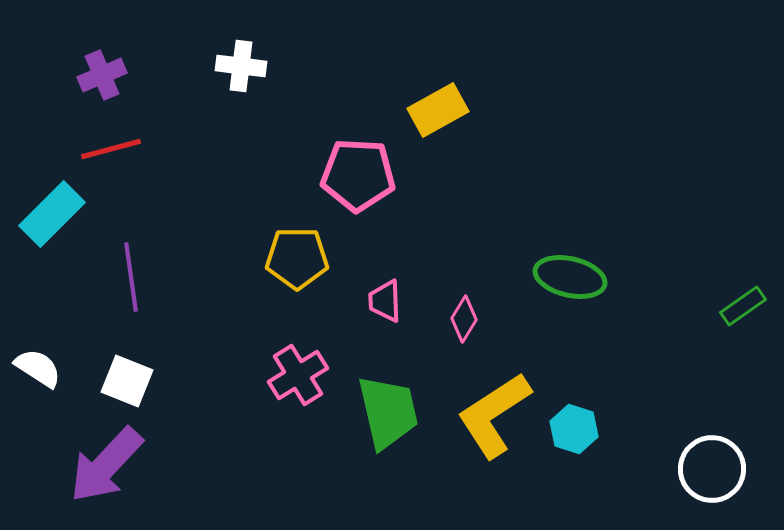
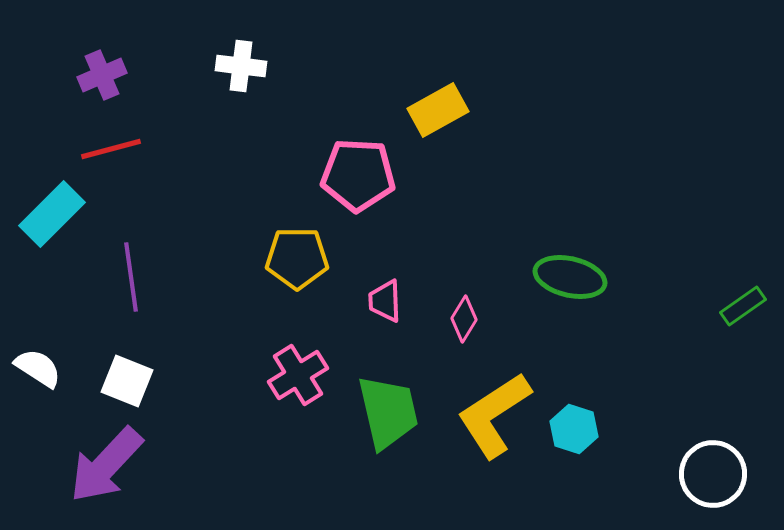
white circle: moved 1 px right, 5 px down
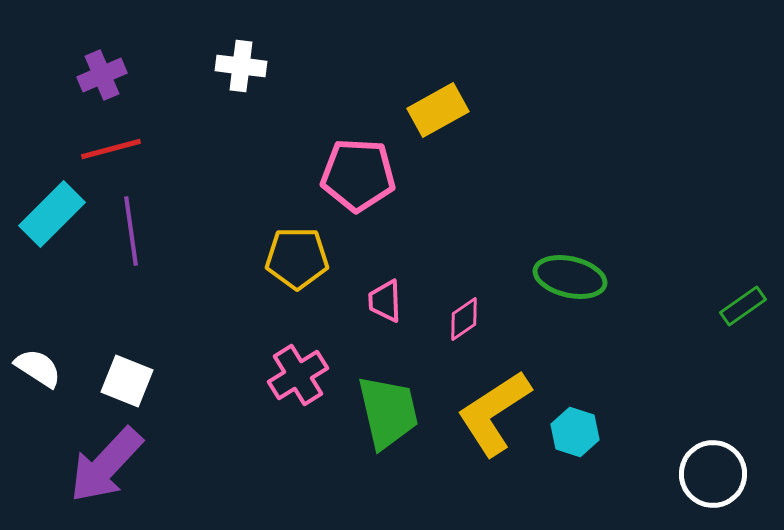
purple line: moved 46 px up
pink diamond: rotated 24 degrees clockwise
yellow L-shape: moved 2 px up
cyan hexagon: moved 1 px right, 3 px down
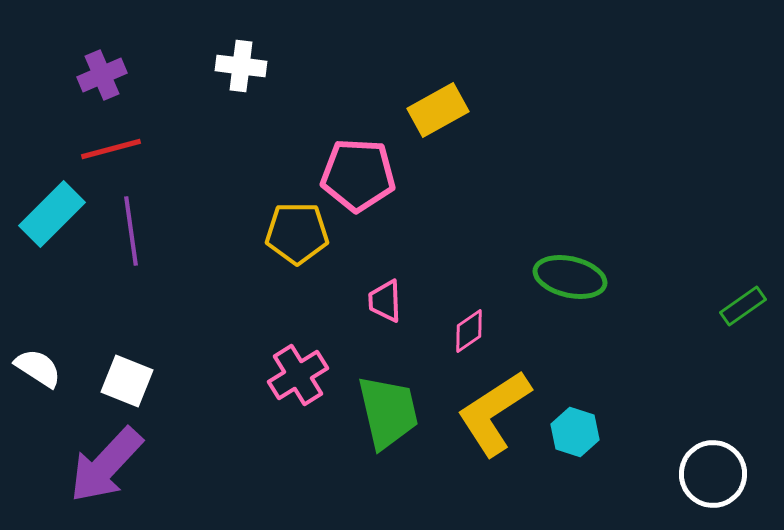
yellow pentagon: moved 25 px up
pink diamond: moved 5 px right, 12 px down
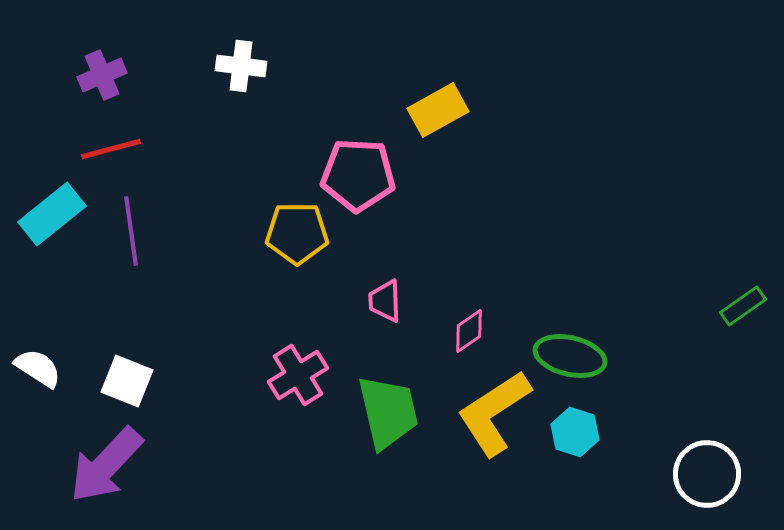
cyan rectangle: rotated 6 degrees clockwise
green ellipse: moved 79 px down
white circle: moved 6 px left
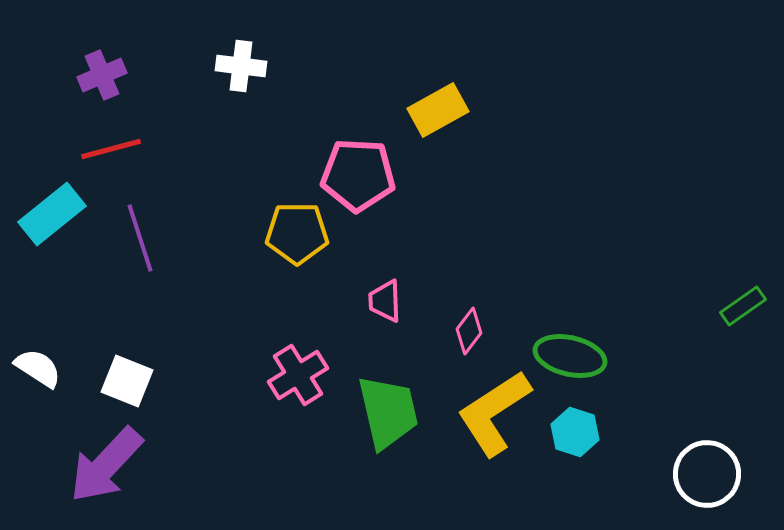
purple line: moved 9 px right, 7 px down; rotated 10 degrees counterclockwise
pink diamond: rotated 18 degrees counterclockwise
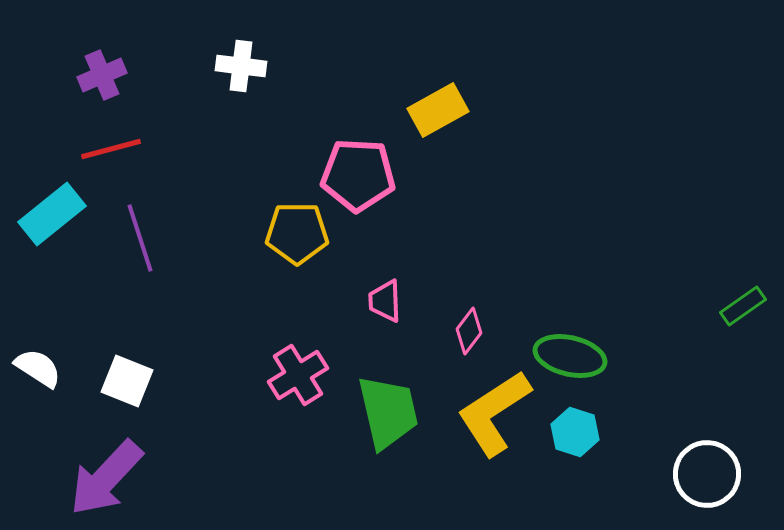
purple arrow: moved 13 px down
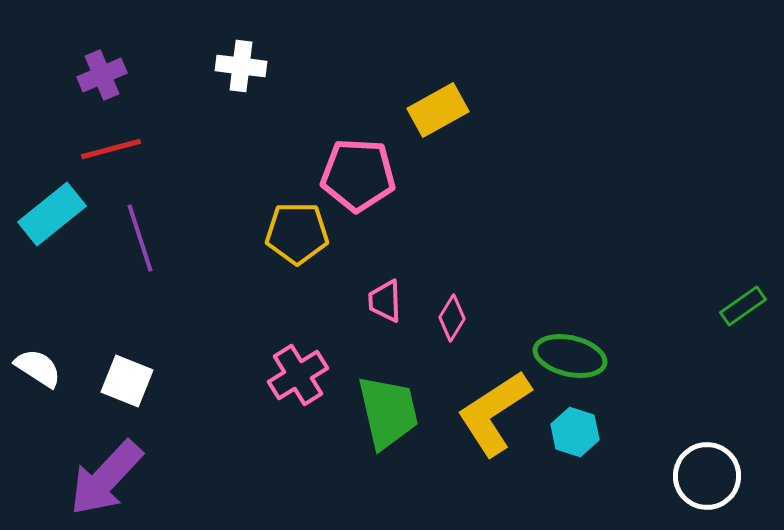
pink diamond: moved 17 px left, 13 px up; rotated 6 degrees counterclockwise
white circle: moved 2 px down
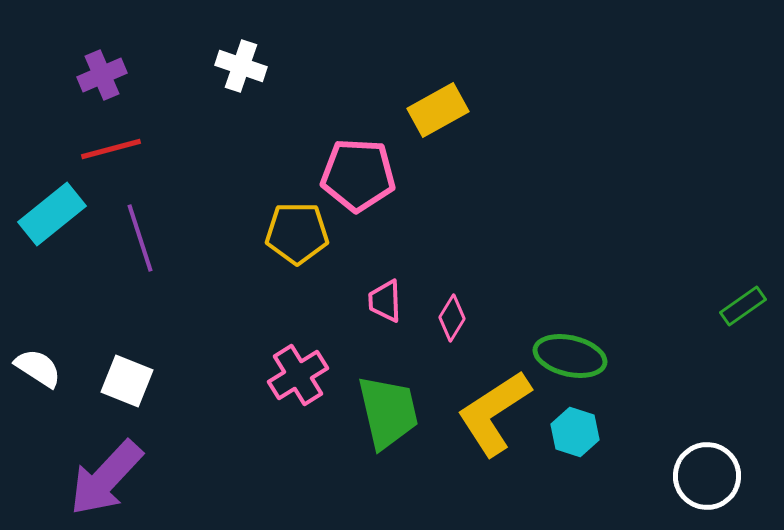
white cross: rotated 12 degrees clockwise
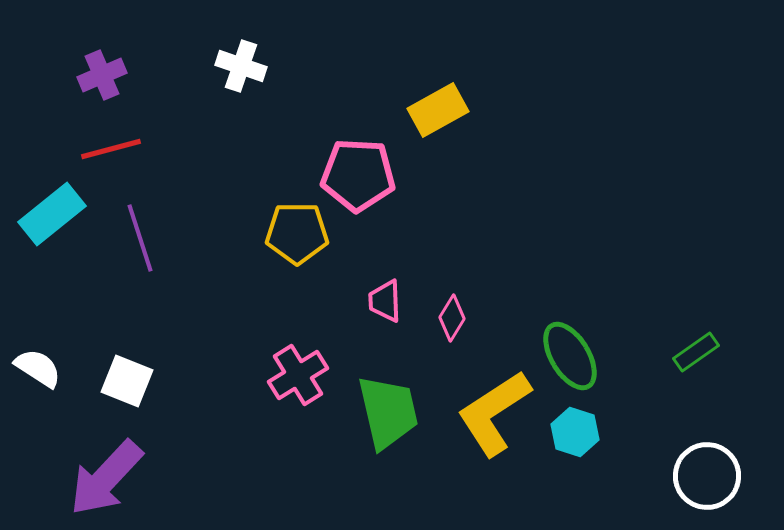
green rectangle: moved 47 px left, 46 px down
green ellipse: rotated 46 degrees clockwise
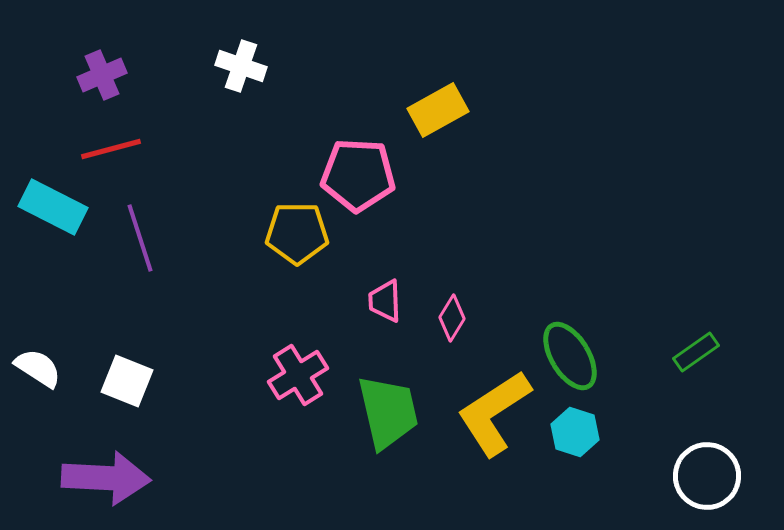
cyan rectangle: moved 1 px right, 7 px up; rotated 66 degrees clockwise
purple arrow: rotated 130 degrees counterclockwise
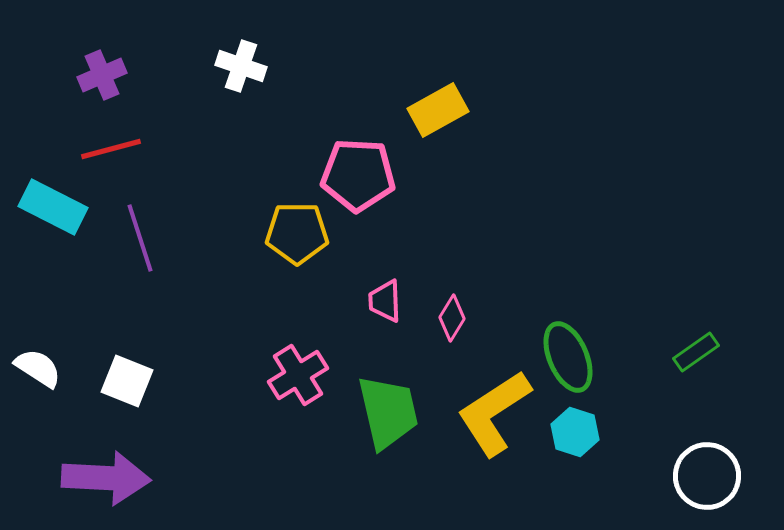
green ellipse: moved 2 px left, 1 px down; rotated 8 degrees clockwise
